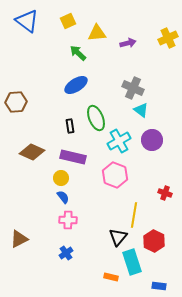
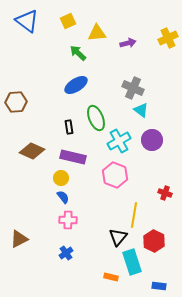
black rectangle: moved 1 px left, 1 px down
brown diamond: moved 1 px up
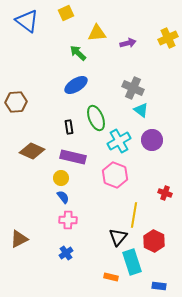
yellow square: moved 2 px left, 8 px up
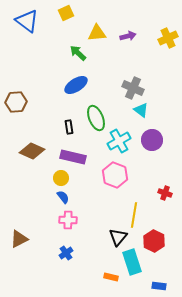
purple arrow: moved 7 px up
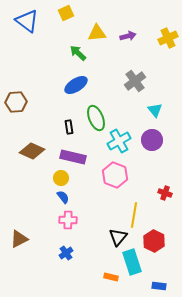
gray cross: moved 2 px right, 7 px up; rotated 30 degrees clockwise
cyan triangle: moved 14 px right; rotated 14 degrees clockwise
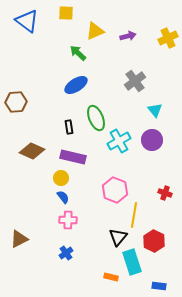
yellow square: rotated 28 degrees clockwise
yellow triangle: moved 2 px left, 2 px up; rotated 18 degrees counterclockwise
pink hexagon: moved 15 px down
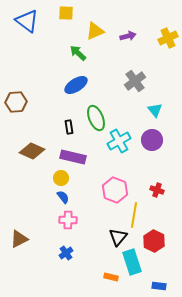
red cross: moved 8 px left, 3 px up
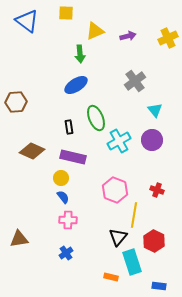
green arrow: moved 2 px right, 1 px down; rotated 138 degrees counterclockwise
brown triangle: rotated 18 degrees clockwise
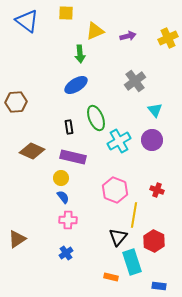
brown triangle: moved 2 px left; rotated 24 degrees counterclockwise
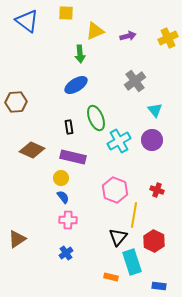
brown diamond: moved 1 px up
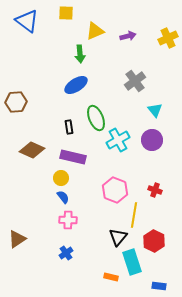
cyan cross: moved 1 px left, 1 px up
red cross: moved 2 px left
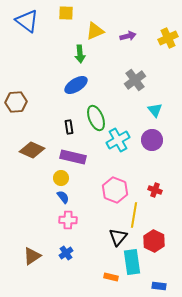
gray cross: moved 1 px up
brown triangle: moved 15 px right, 17 px down
cyan rectangle: rotated 10 degrees clockwise
